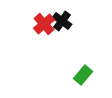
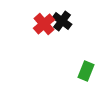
green rectangle: moved 3 px right, 4 px up; rotated 18 degrees counterclockwise
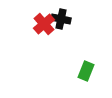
black cross: moved 1 px left, 2 px up; rotated 24 degrees counterclockwise
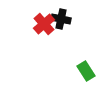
green rectangle: rotated 54 degrees counterclockwise
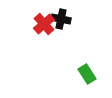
green rectangle: moved 1 px right, 3 px down
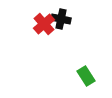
green rectangle: moved 1 px left, 2 px down
